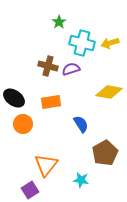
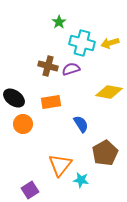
orange triangle: moved 14 px right
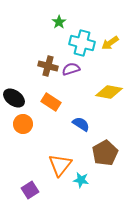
yellow arrow: rotated 18 degrees counterclockwise
orange rectangle: rotated 42 degrees clockwise
blue semicircle: rotated 24 degrees counterclockwise
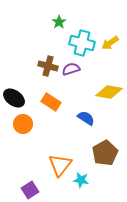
blue semicircle: moved 5 px right, 6 px up
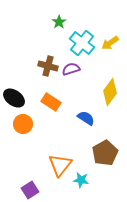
cyan cross: rotated 25 degrees clockwise
yellow diamond: moved 1 px right; rotated 64 degrees counterclockwise
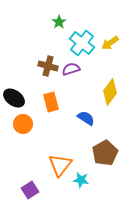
orange rectangle: rotated 42 degrees clockwise
